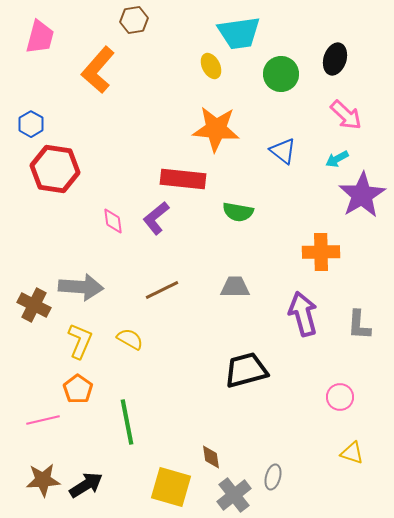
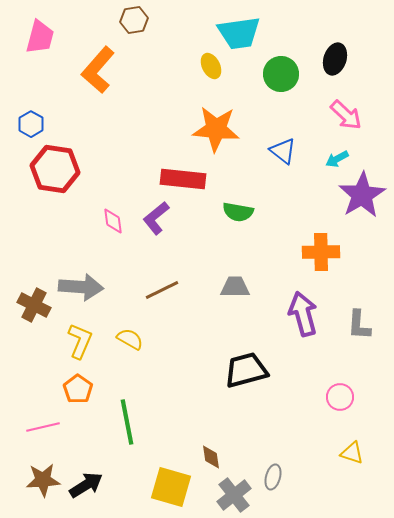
pink line: moved 7 px down
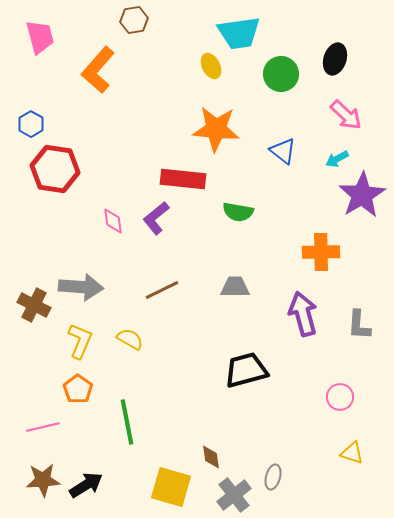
pink trapezoid: rotated 30 degrees counterclockwise
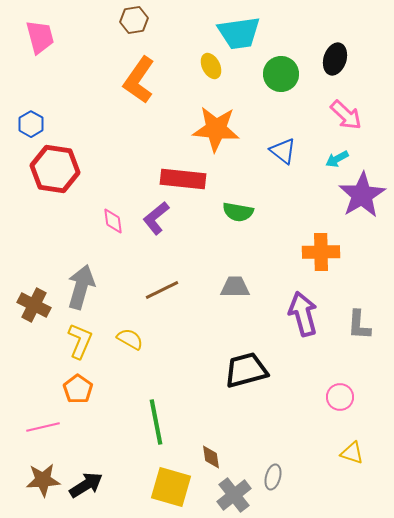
orange L-shape: moved 41 px right, 10 px down; rotated 6 degrees counterclockwise
gray arrow: rotated 78 degrees counterclockwise
green line: moved 29 px right
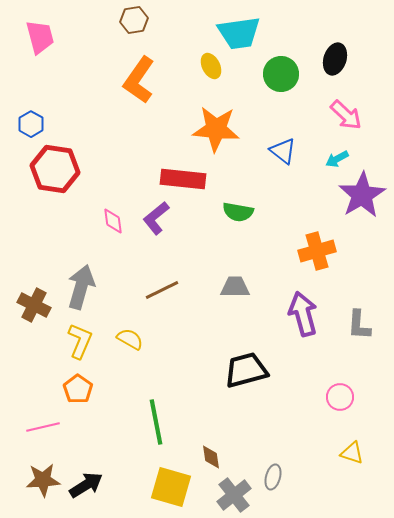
orange cross: moved 4 px left, 1 px up; rotated 15 degrees counterclockwise
